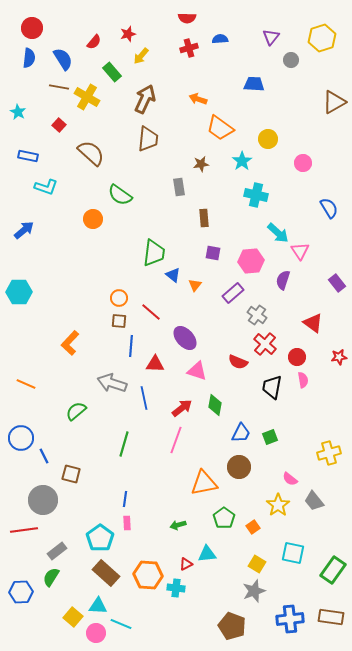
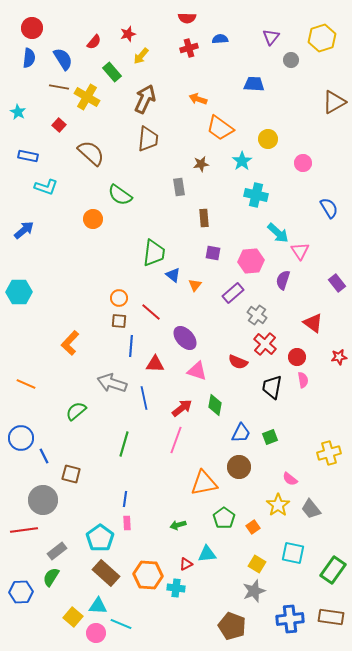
gray trapezoid at (314, 501): moved 3 px left, 8 px down
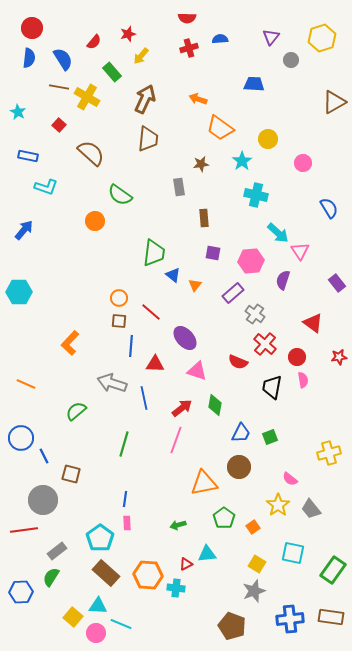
orange circle at (93, 219): moved 2 px right, 2 px down
blue arrow at (24, 230): rotated 10 degrees counterclockwise
gray cross at (257, 315): moved 2 px left, 1 px up
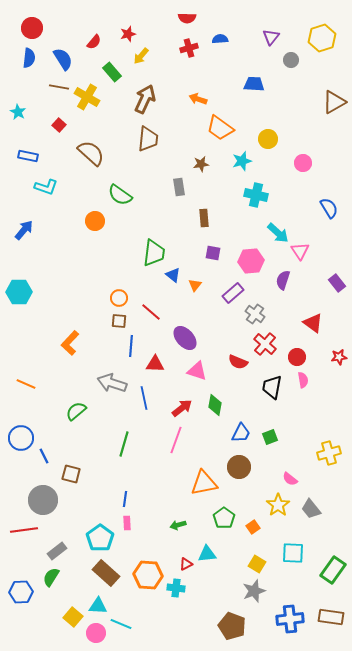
cyan star at (242, 161): rotated 18 degrees clockwise
cyan square at (293, 553): rotated 10 degrees counterclockwise
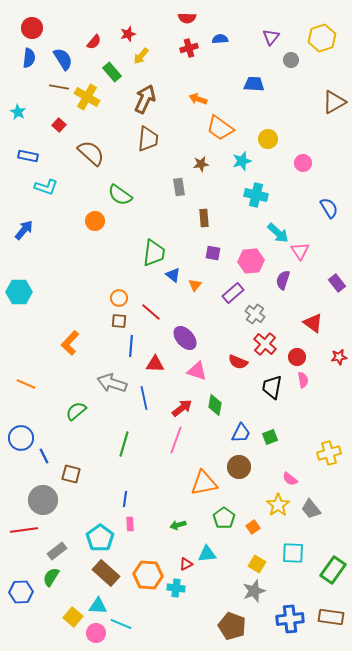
pink rectangle at (127, 523): moved 3 px right, 1 px down
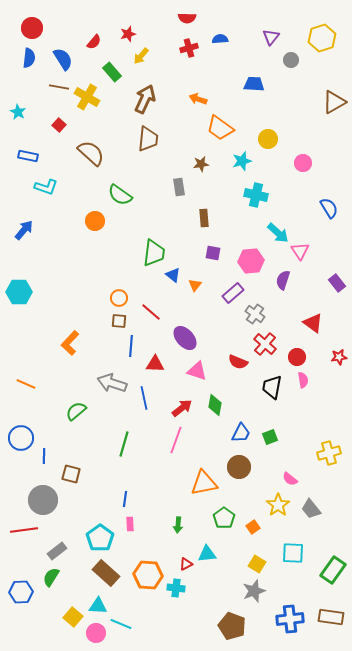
blue line at (44, 456): rotated 28 degrees clockwise
green arrow at (178, 525): rotated 70 degrees counterclockwise
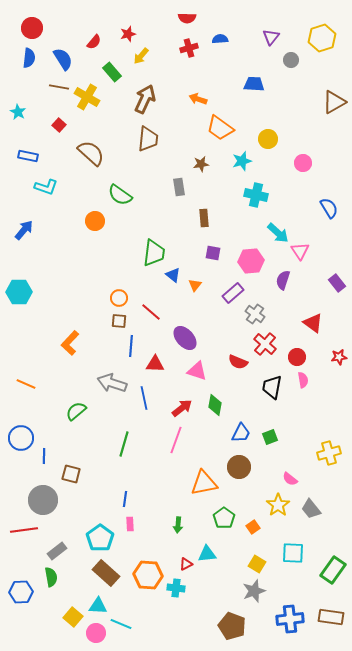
green semicircle at (51, 577): rotated 138 degrees clockwise
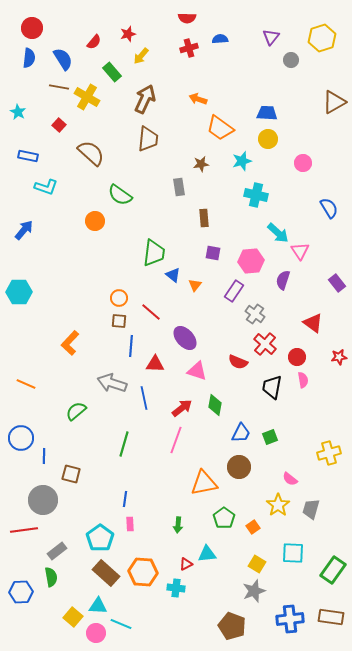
blue trapezoid at (254, 84): moved 13 px right, 29 px down
purple rectangle at (233, 293): moved 1 px right, 2 px up; rotated 15 degrees counterclockwise
gray trapezoid at (311, 509): rotated 55 degrees clockwise
orange hexagon at (148, 575): moved 5 px left, 3 px up
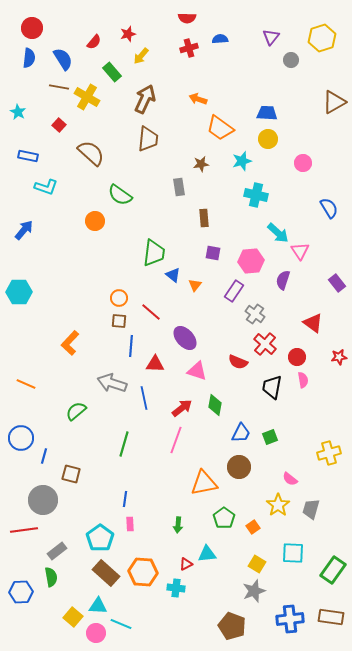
blue line at (44, 456): rotated 14 degrees clockwise
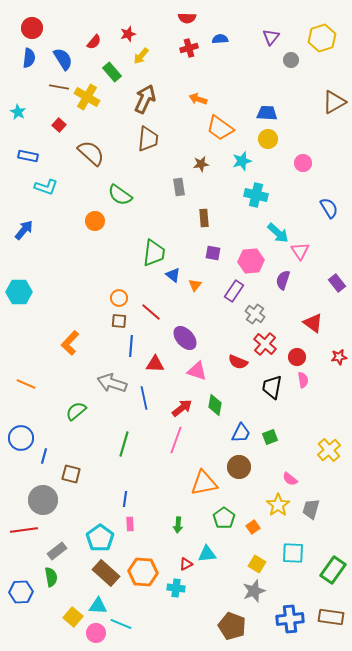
yellow cross at (329, 453): moved 3 px up; rotated 25 degrees counterclockwise
